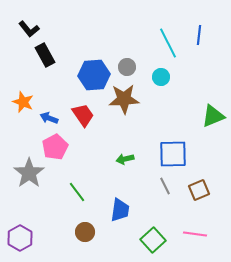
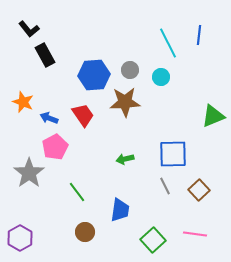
gray circle: moved 3 px right, 3 px down
brown star: moved 1 px right, 3 px down
brown square: rotated 20 degrees counterclockwise
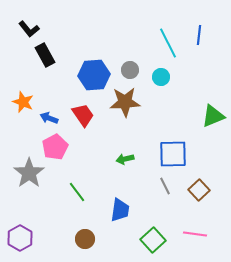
brown circle: moved 7 px down
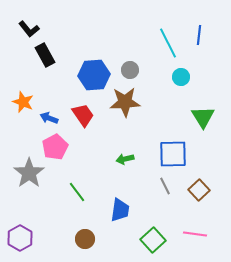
cyan circle: moved 20 px right
green triangle: moved 10 px left, 1 px down; rotated 40 degrees counterclockwise
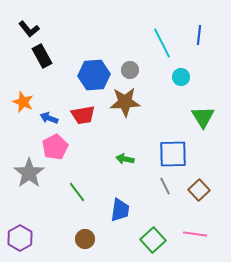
cyan line: moved 6 px left
black rectangle: moved 3 px left, 1 px down
red trapezoid: rotated 115 degrees clockwise
green arrow: rotated 24 degrees clockwise
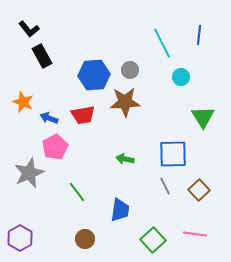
gray star: rotated 12 degrees clockwise
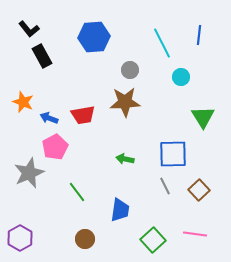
blue hexagon: moved 38 px up
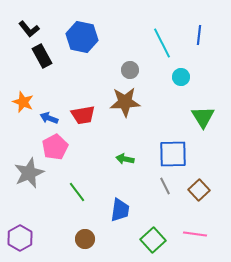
blue hexagon: moved 12 px left; rotated 16 degrees clockwise
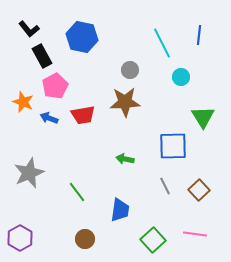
pink pentagon: moved 61 px up
blue square: moved 8 px up
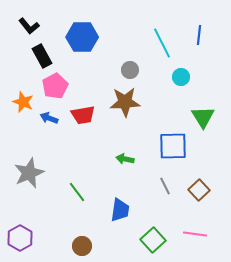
black L-shape: moved 3 px up
blue hexagon: rotated 12 degrees counterclockwise
brown circle: moved 3 px left, 7 px down
